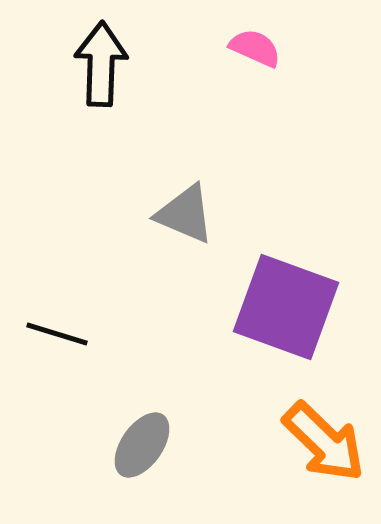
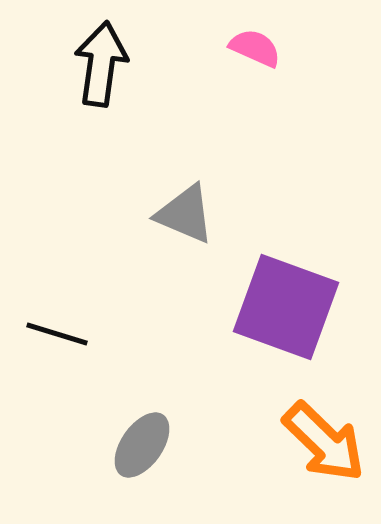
black arrow: rotated 6 degrees clockwise
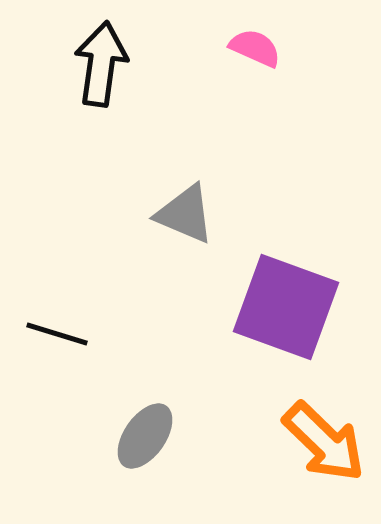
gray ellipse: moved 3 px right, 9 px up
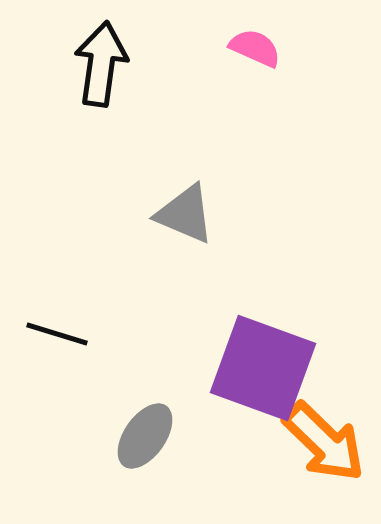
purple square: moved 23 px left, 61 px down
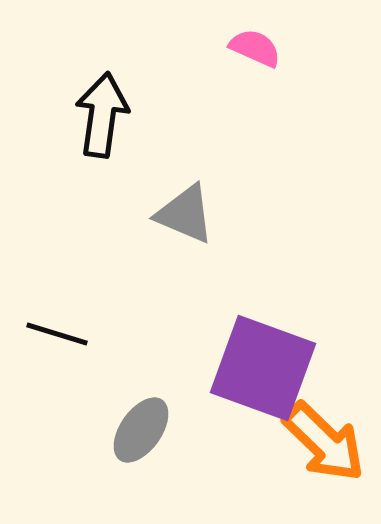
black arrow: moved 1 px right, 51 px down
gray ellipse: moved 4 px left, 6 px up
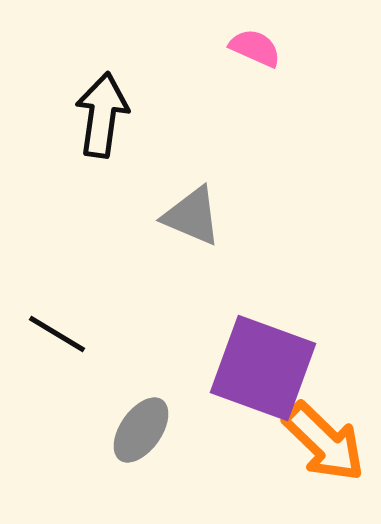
gray triangle: moved 7 px right, 2 px down
black line: rotated 14 degrees clockwise
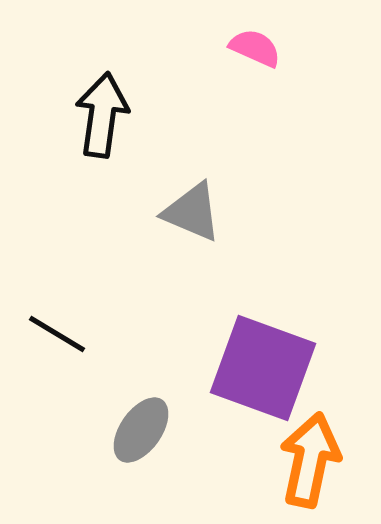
gray triangle: moved 4 px up
orange arrow: moved 14 px left, 18 px down; rotated 122 degrees counterclockwise
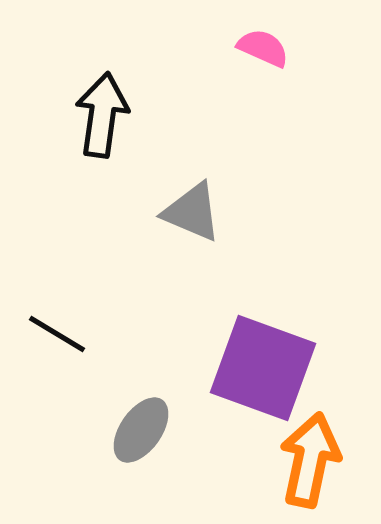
pink semicircle: moved 8 px right
